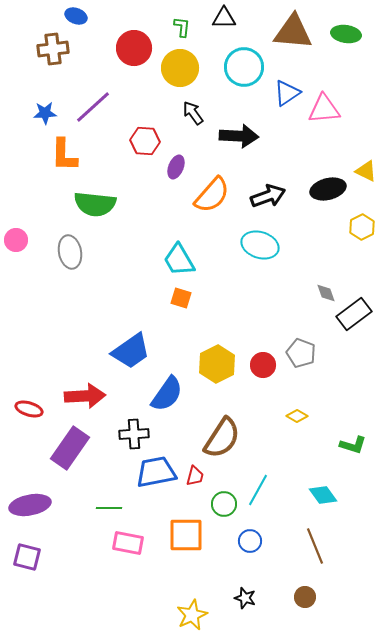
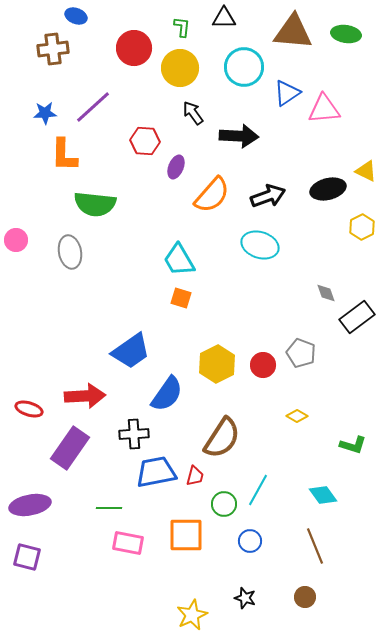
black rectangle at (354, 314): moved 3 px right, 3 px down
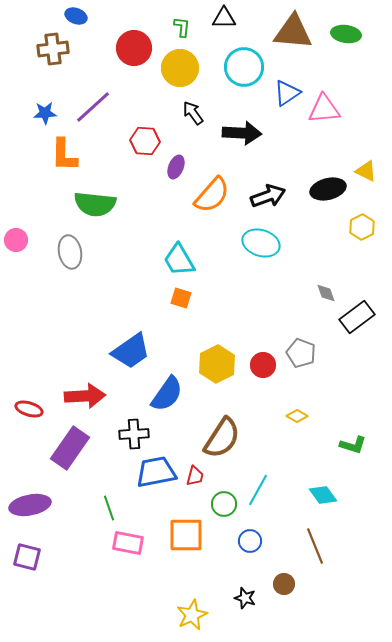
black arrow at (239, 136): moved 3 px right, 3 px up
cyan ellipse at (260, 245): moved 1 px right, 2 px up
green line at (109, 508): rotated 70 degrees clockwise
brown circle at (305, 597): moved 21 px left, 13 px up
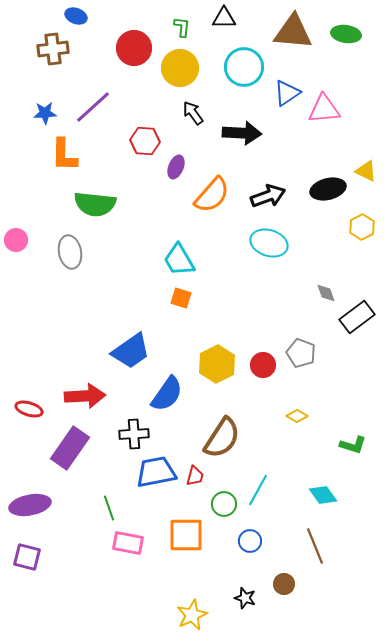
cyan ellipse at (261, 243): moved 8 px right
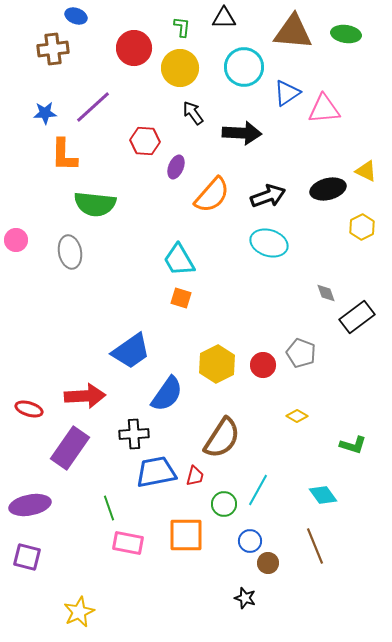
brown circle at (284, 584): moved 16 px left, 21 px up
yellow star at (192, 615): moved 113 px left, 3 px up
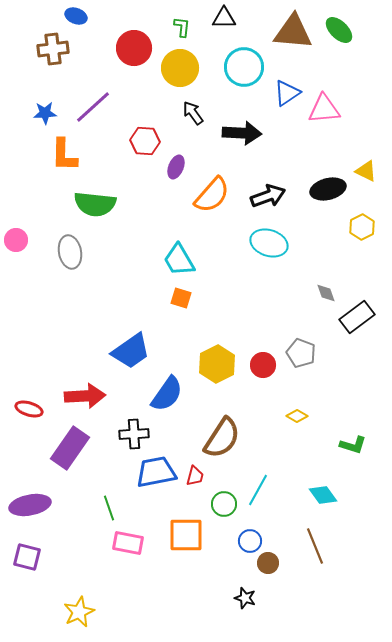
green ellipse at (346, 34): moved 7 px left, 4 px up; rotated 36 degrees clockwise
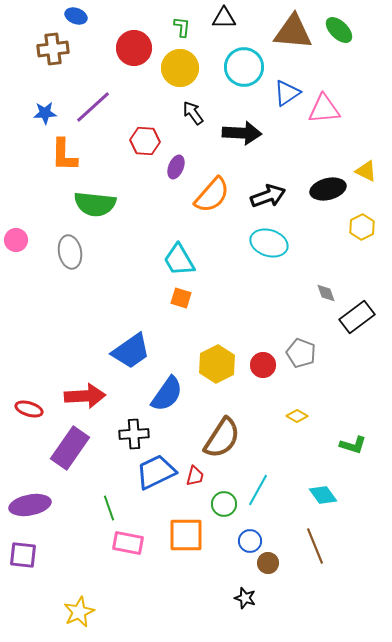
blue trapezoid at (156, 472): rotated 15 degrees counterclockwise
purple square at (27, 557): moved 4 px left, 2 px up; rotated 8 degrees counterclockwise
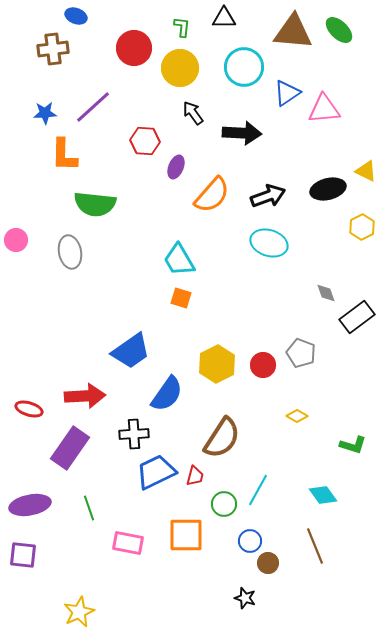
green line at (109, 508): moved 20 px left
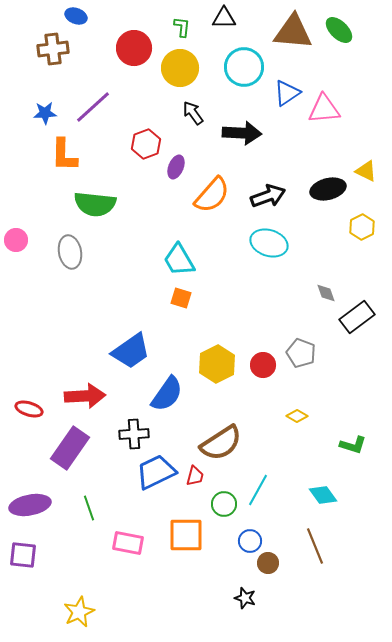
red hexagon at (145, 141): moved 1 px right, 3 px down; rotated 24 degrees counterclockwise
brown semicircle at (222, 438): moved 1 px left, 5 px down; rotated 24 degrees clockwise
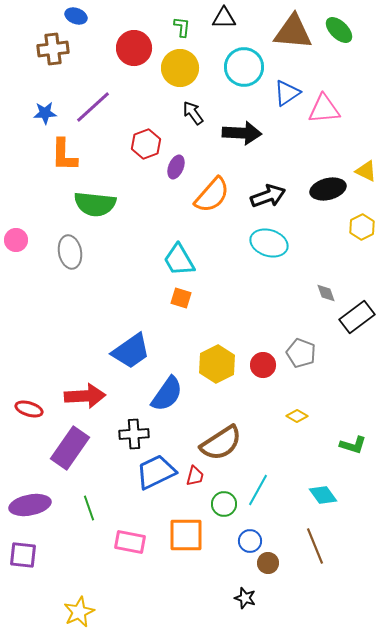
pink rectangle at (128, 543): moved 2 px right, 1 px up
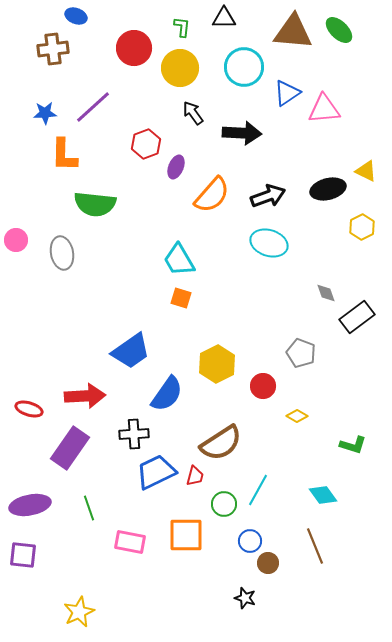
gray ellipse at (70, 252): moved 8 px left, 1 px down
red circle at (263, 365): moved 21 px down
